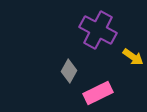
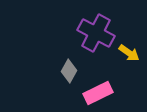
purple cross: moved 2 px left, 3 px down
yellow arrow: moved 4 px left, 4 px up
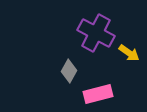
pink rectangle: moved 1 px down; rotated 12 degrees clockwise
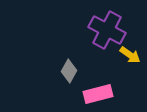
purple cross: moved 11 px right, 3 px up
yellow arrow: moved 1 px right, 2 px down
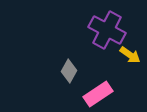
pink rectangle: rotated 20 degrees counterclockwise
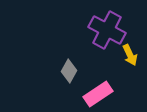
yellow arrow: rotated 30 degrees clockwise
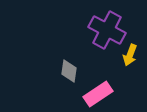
yellow arrow: rotated 45 degrees clockwise
gray diamond: rotated 20 degrees counterclockwise
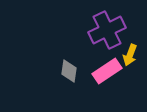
purple cross: rotated 36 degrees clockwise
pink rectangle: moved 9 px right, 23 px up
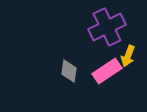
purple cross: moved 3 px up
yellow arrow: moved 2 px left, 1 px down
